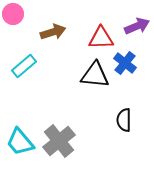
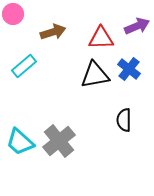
blue cross: moved 4 px right, 6 px down
black triangle: rotated 16 degrees counterclockwise
cyan trapezoid: rotated 8 degrees counterclockwise
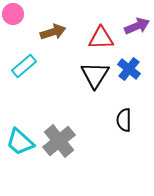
black triangle: rotated 48 degrees counterclockwise
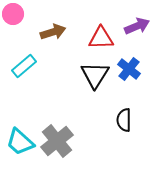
gray cross: moved 2 px left
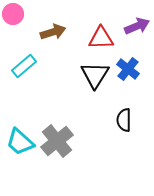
blue cross: moved 1 px left
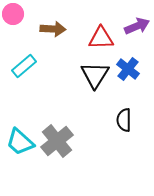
brown arrow: moved 3 px up; rotated 20 degrees clockwise
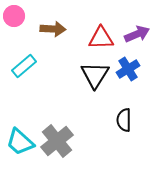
pink circle: moved 1 px right, 2 px down
purple arrow: moved 8 px down
blue cross: rotated 20 degrees clockwise
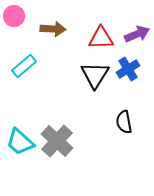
black semicircle: moved 2 px down; rotated 10 degrees counterclockwise
gray cross: rotated 8 degrees counterclockwise
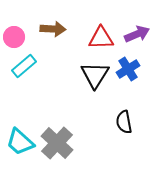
pink circle: moved 21 px down
gray cross: moved 2 px down
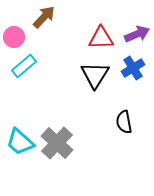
brown arrow: moved 9 px left, 12 px up; rotated 50 degrees counterclockwise
blue cross: moved 5 px right, 1 px up
